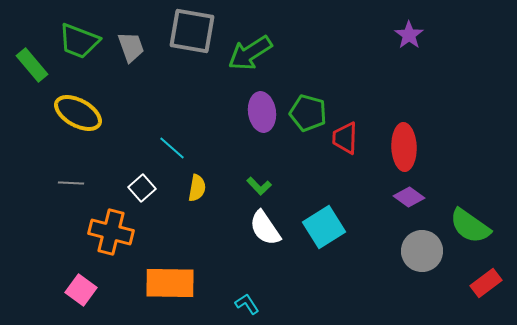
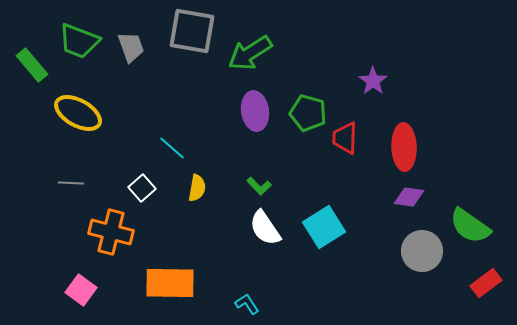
purple star: moved 36 px left, 46 px down
purple ellipse: moved 7 px left, 1 px up
purple diamond: rotated 28 degrees counterclockwise
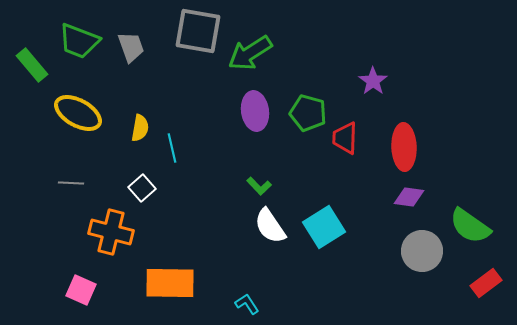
gray square: moved 6 px right
cyan line: rotated 36 degrees clockwise
yellow semicircle: moved 57 px left, 60 px up
white semicircle: moved 5 px right, 2 px up
pink square: rotated 12 degrees counterclockwise
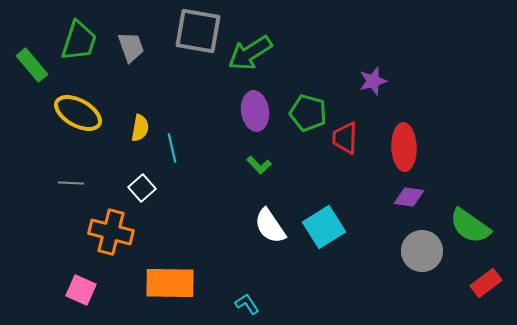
green trapezoid: rotated 93 degrees counterclockwise
purple star: rotated 20 degrees clockwise
green L-shape: moved 21 px up
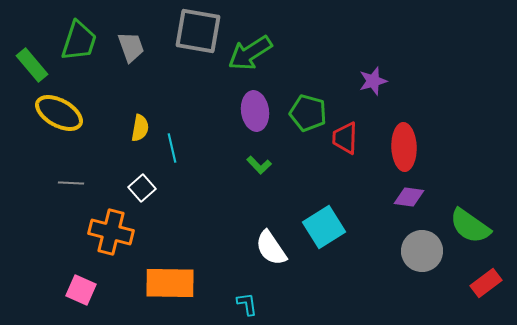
yellow ellipse: moved 19 px left
white semicircle: moved 1 px right, 22 px down
cyan L-shape: rotated 25 degrees clockwise
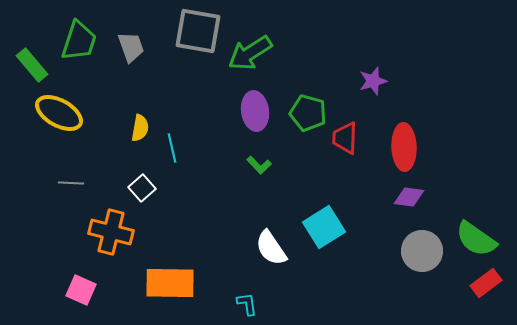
green semicircle: moved 6 px right, 13 px down
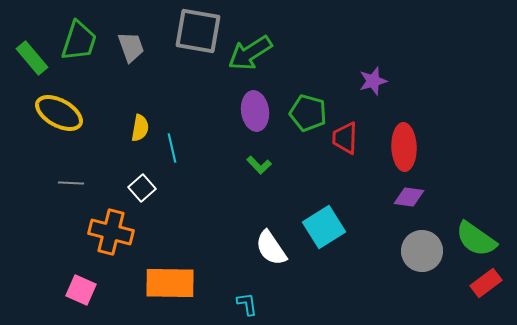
green rectangle: moved 7 px up
